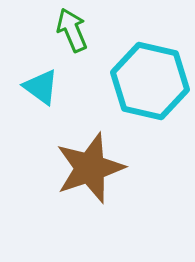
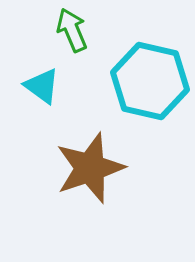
cyan triangle: moved 1 px right, 1 px up
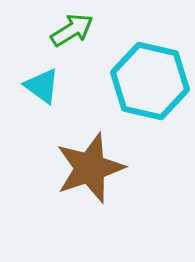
green arrow: rotated 81 degrees clockwise
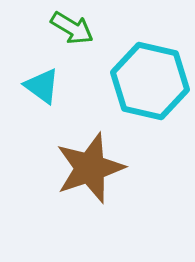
green arrow: moved 2 px up; rotated 63 degrees clockwise
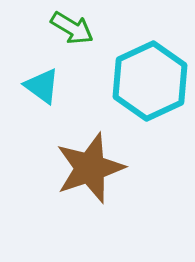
cyan hexagon: rotated 22 degrees clockwise
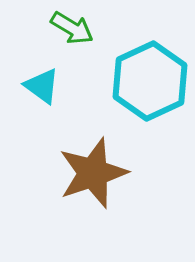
brown star: moved 3 px right, 5 px down
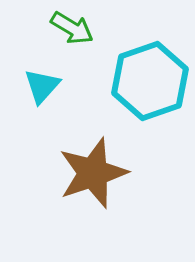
cyan hexagon: rotated 6 degrees clockwise
cyan triangle: rotated 36 degrees clockwise
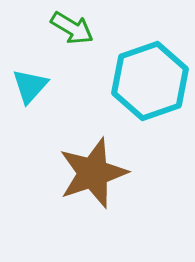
cyan triangle: moved 12 px left
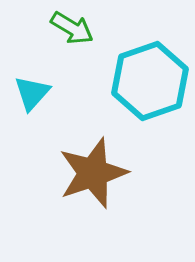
cyan triangle: moved 2 px right, 7 px down
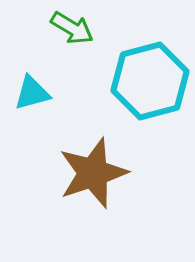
cyan hexagon: rotated 4 degrees clockwise
cyan triangle: rotated 33 degrees clockwise
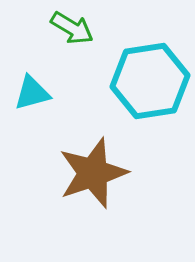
cyan hexagon: rotated 6 degrees clockwise
